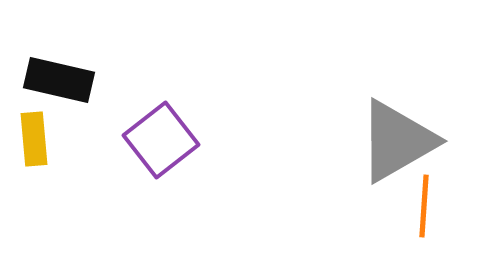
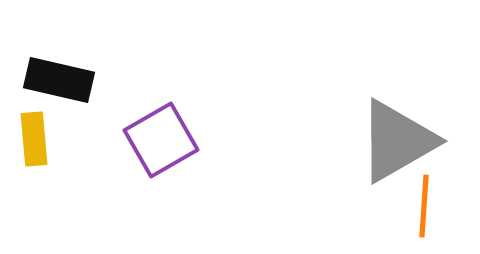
purple square: rotated 8 degrees clockwise
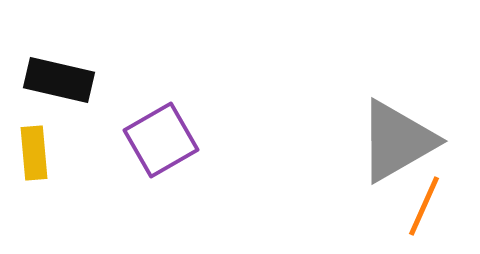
yellow rectangle: moved 14 px down
orange line: rotated 20 degrees clockwise
